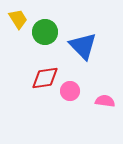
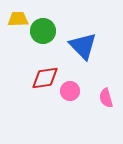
yellow trapezoid: rotated 60 degrees counterclockwise
green circle: moved 2 px left, 1 px up
pink semicircle: moved 1 px right, 3 px up; rotated 114 degrees counterclockwise
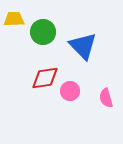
yellow trapezoid: moved 4 px left
green circle: moved 1 px down
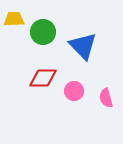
red diamond: moved 2 px left; rotated 8 degrees clockwise
pink circle: moved 4 px right
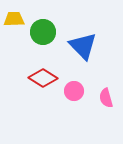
red diamond: rotated 32 degrees clockwise
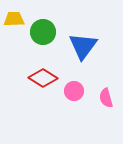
blue triangle: rotated 20 degrees clockwise
